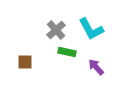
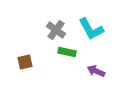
gray cross: rotated 12 degrees counterclockwise
brown square: rotated 14 degrees counterclockwise
purple arrow: moved 4 px down; rotated 24 degrees counterclockwise
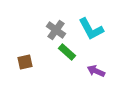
green rectangle: rotated 30 degrees clockwise
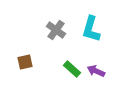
cyan L-shape: rotated 44 degrees clockwise
green rectangle: moved 5 px right, 17 px down
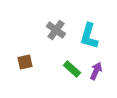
cyan L-shape: moved 2 px left, 7 px down
purple arrow: rotated 90 degrees clockwise
